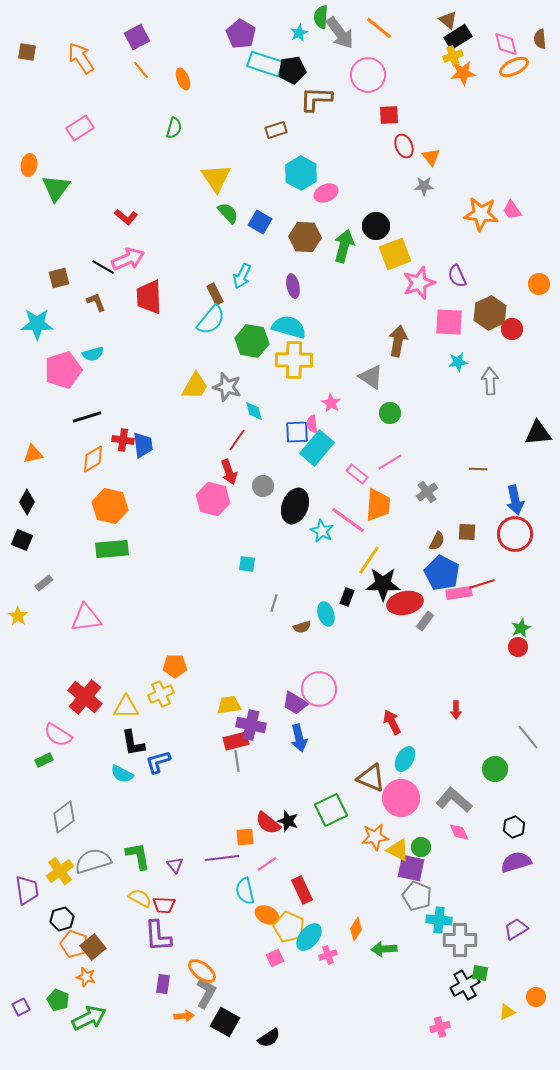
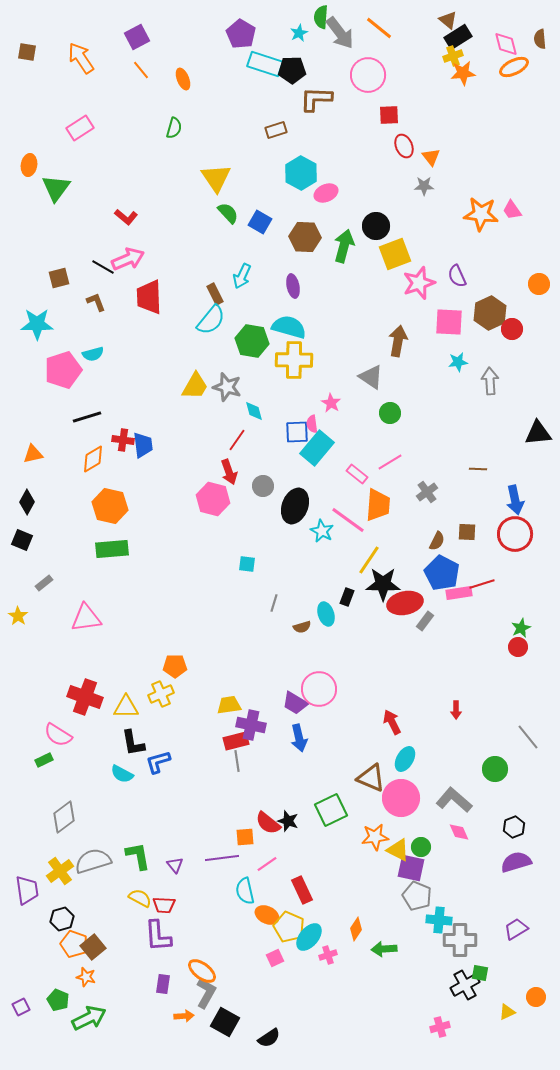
black pentagon at (292, 70): rotated 8 degrees clockwise
red cross at (85, 697): rotated 20 degrees counterclockwise
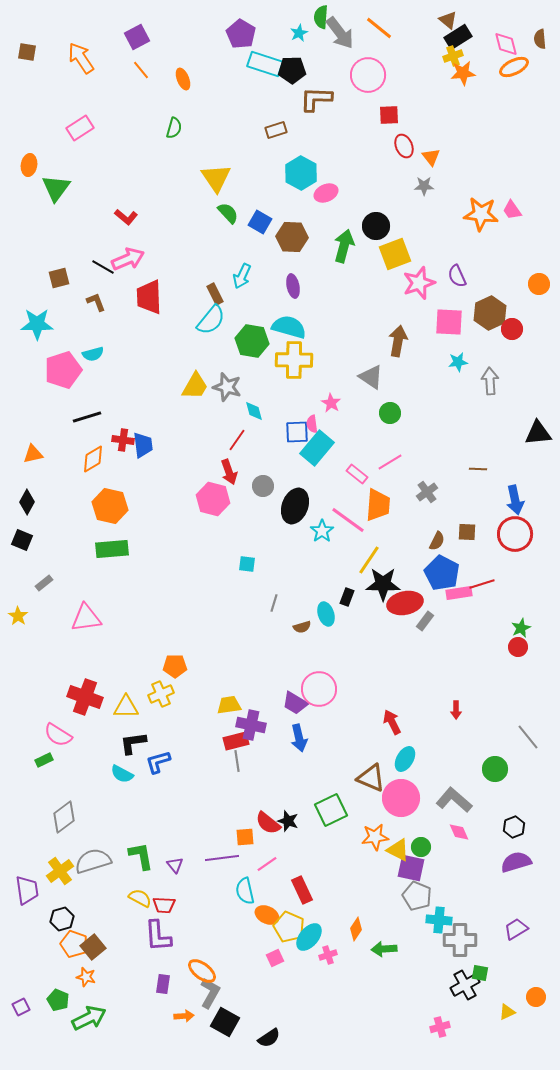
brown hexagon at (305, 237): moved 13 px left
cyan star at (322, 531): rotated 10 degrees clockwise
black L-shape at (133, 743): rotated 92 degrees clockwise
green L-shape at (138, 856): moved 3 px right
gray L-shape at (206, 993): moved 4 px right
